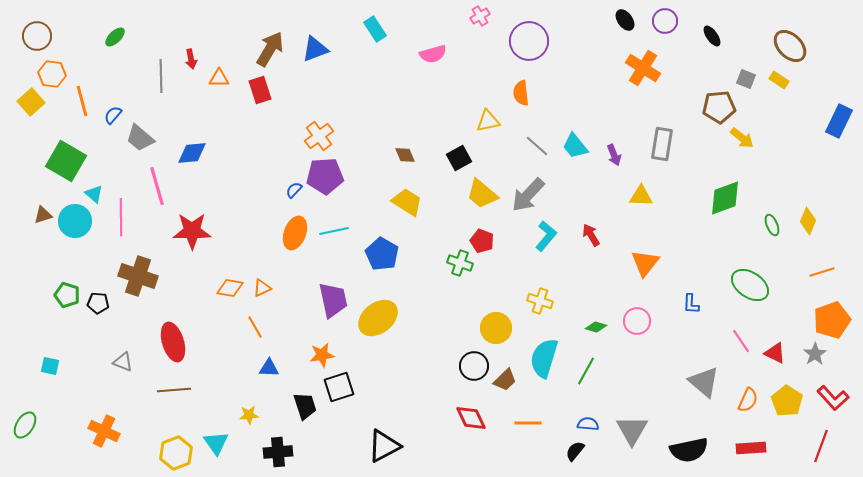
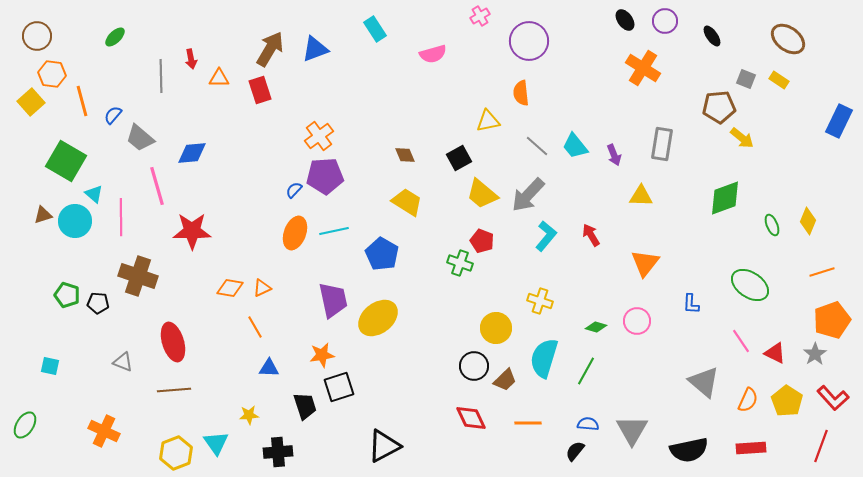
brown ellipse at (790, 46): moved 2 px left, 7 px up; rotated 8 degrees counterclockwise
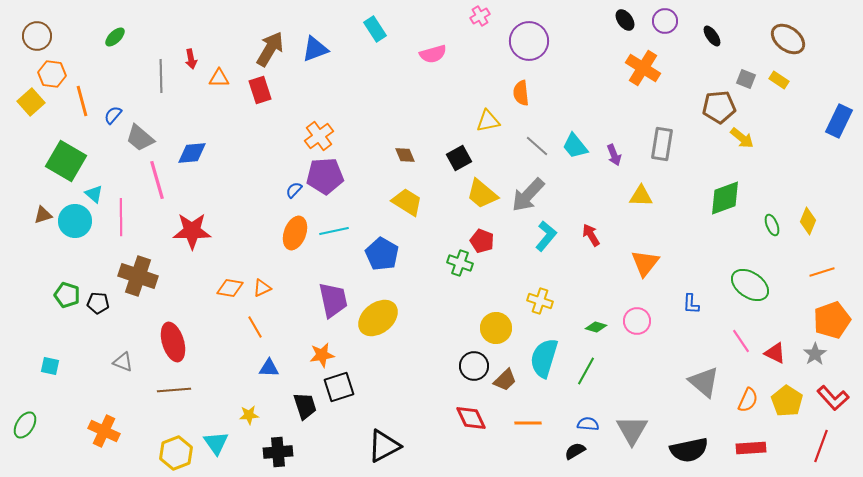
pink line at (157, 186): moved 6 px up
black semicircle at (575, 451): rotated 20 degrees clockwise
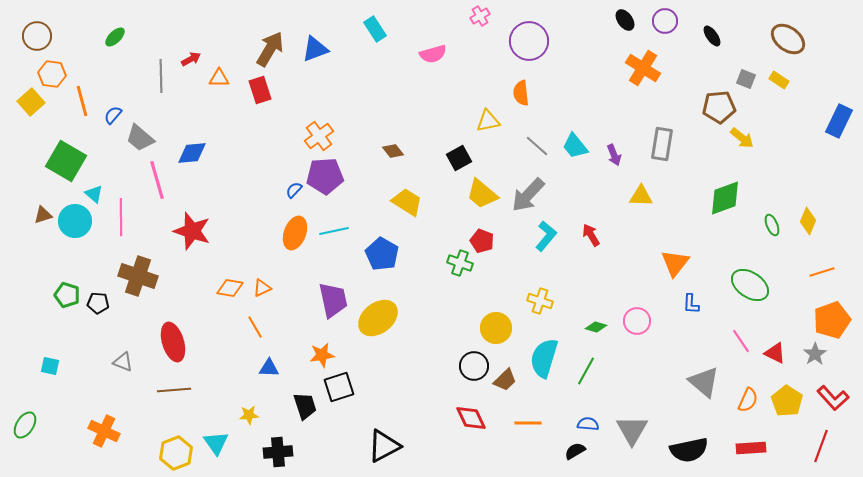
red arrow at (191, 59): rotated 108 degrees counterclockwise
brown diamond at (405, 155): moved 12 px left, 4 px up; rotated 15 degrees counterclockwise
red star at (192, 231): rotated 18 degrees clockwise
orange triangle at (645, 263): moved 30 px right
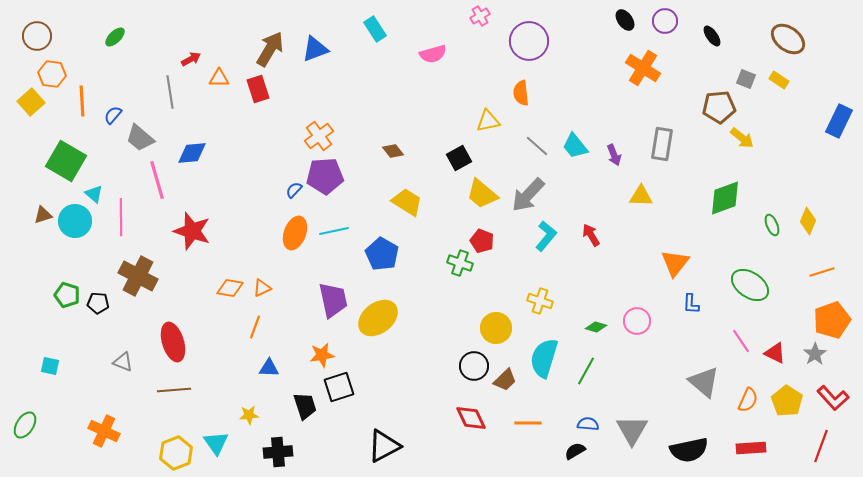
gray line at (161, 76): moved 9 px right, 16 px down; rotated 8 degrees counterclockwise
red rectangle at (260, 90): moved 2 px left, 1 px up
orange line at (82, 101): rotated 12 degrees clockwise
brown cross at (138, 276): rotated 9 degrees clockwise
orange line at (255, 327): rotated 50 degrees clockwise
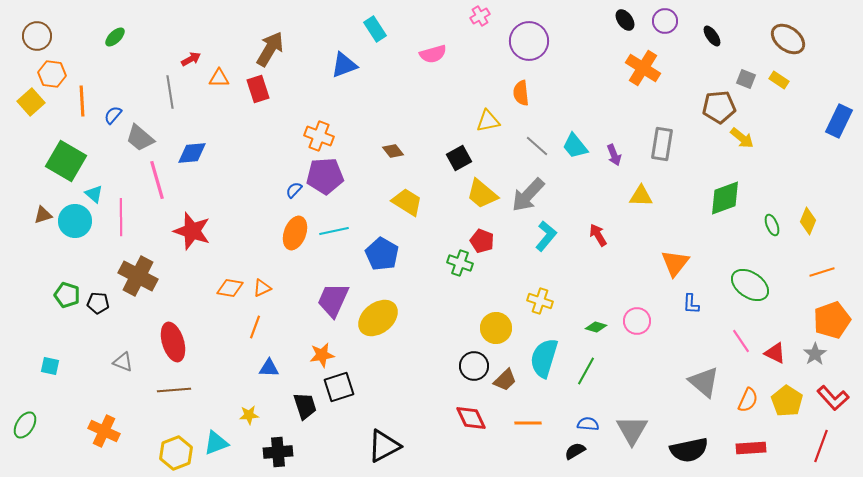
blue triangle at (315, 49): moved 29 px right, 16 px down
orange cross at (319, 136): rotated 32 degrees counterclockwise
red arrow at (591, 235): moved 7 px right
purple trapezoid at (333, 300): rotated 144 degrees counterclockwise
cyan triangle at (216, 443): rotated 44 degrees clockwise
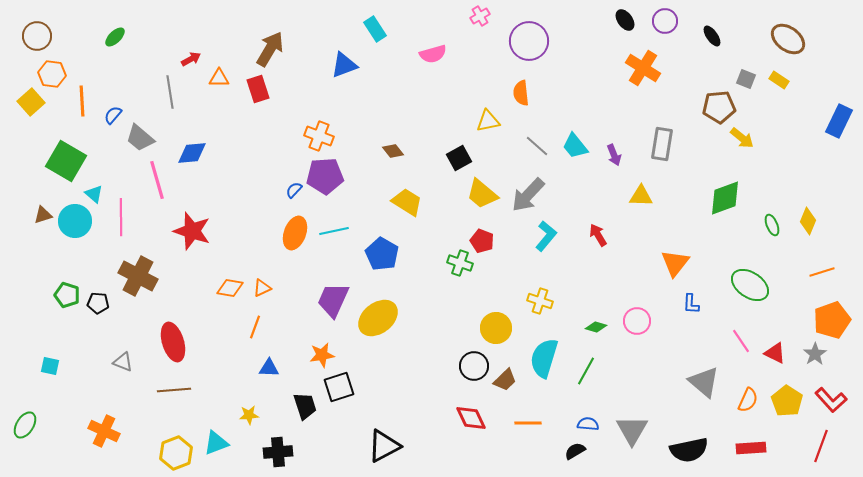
red L-shape at (833, 398): moved 2 px left, 2 px down
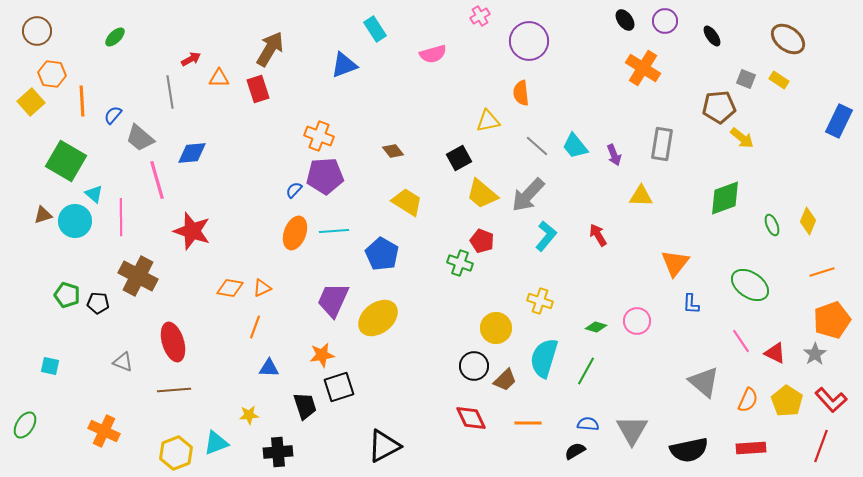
brown circle at (37, 36): moved 5 px up
cyan line at (334, 231): rotated 8 degrees clockwise
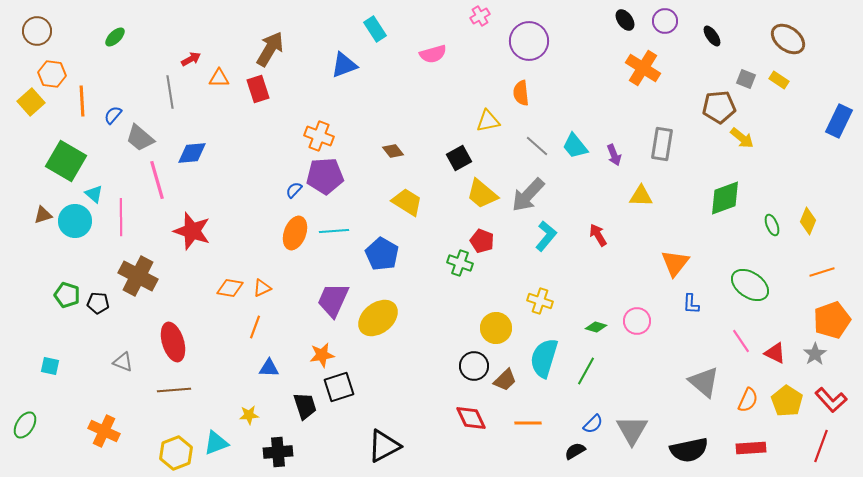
blue semicircle at (588, 424): moved 5 px right; rotated 130 degrees clockwise
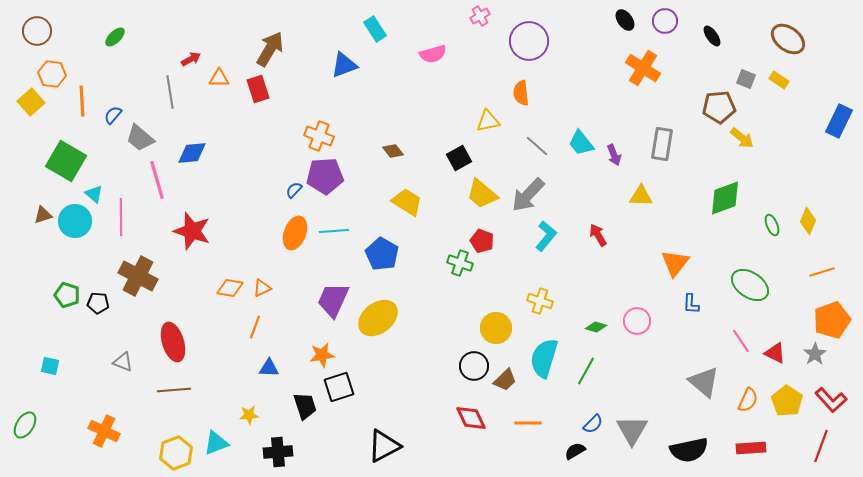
cyan trapezoid at (575, 146): moved 6 px right, 3 px up
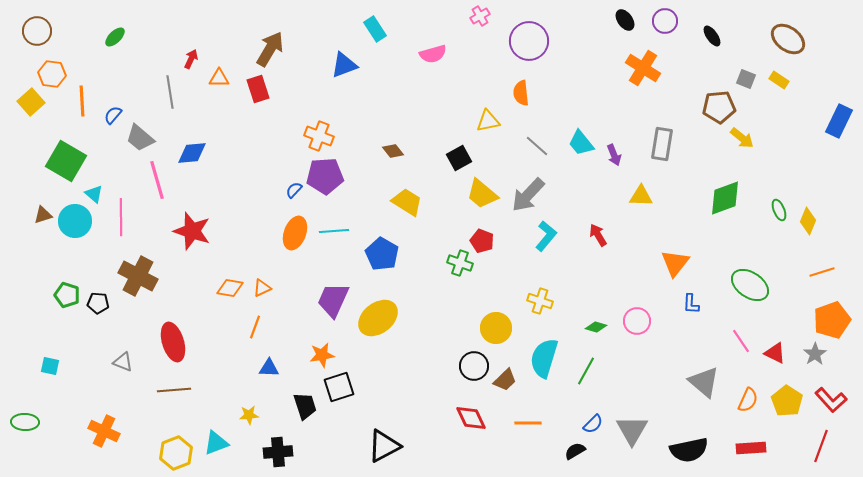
red arrow at (191, 59): rotated 36 degrees counterclockwise
green ellipse at (772, 225): moved 7 px right, 15 px up
green ellipse at (25, 425): moved 3 px up; rotated 60 degrees clockwise
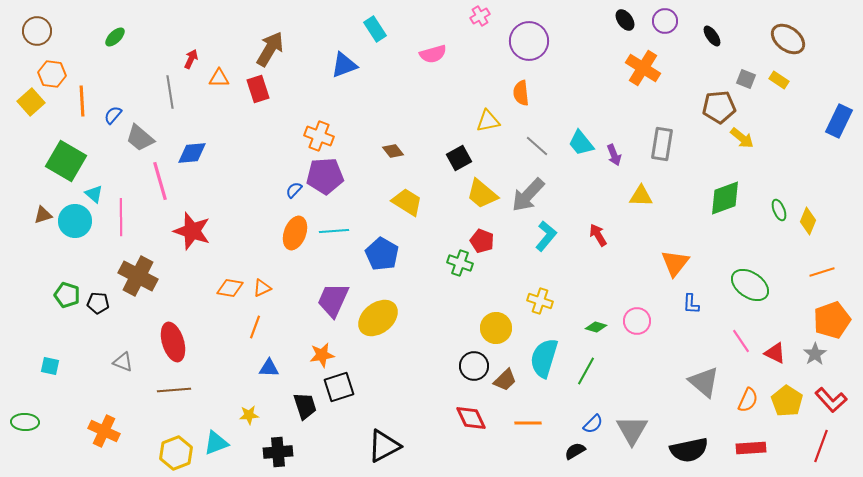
pink line at (157, 180): moved 3 px right, 1 px down
